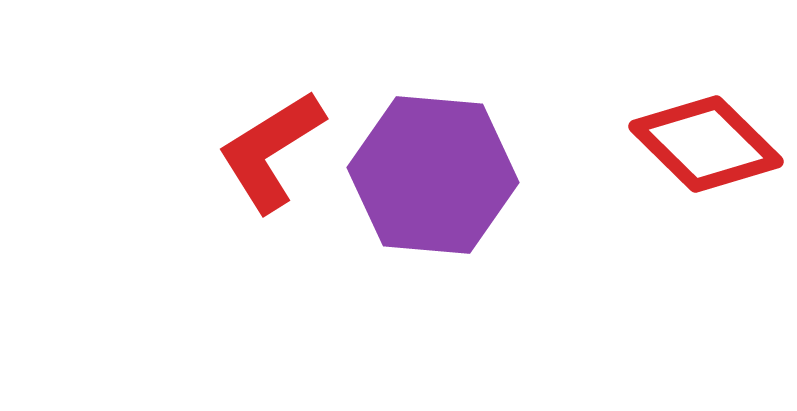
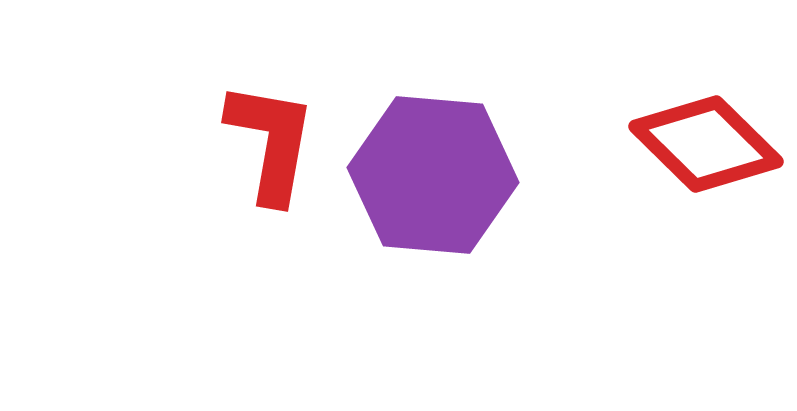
red L-shape: moved 9 px up; rotated 132 degrees clockwise
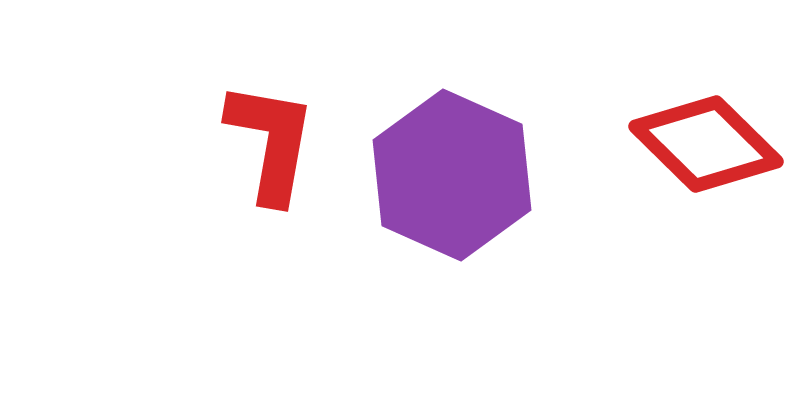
purple hexagon: moved 19 px right; rotated 19 degrees clockwise
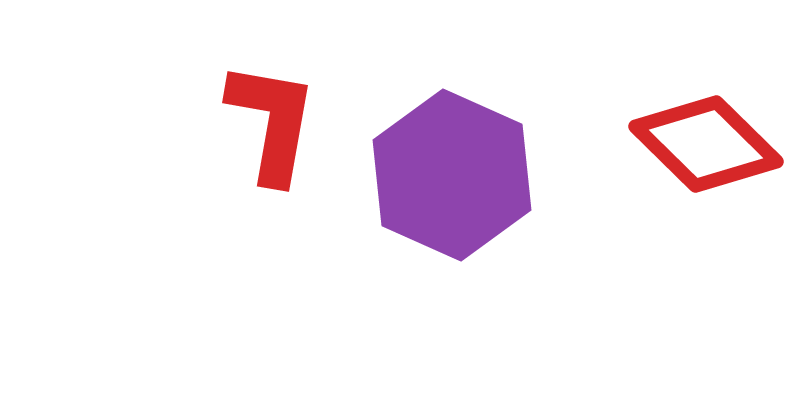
red L-shape: moved 1 px right, 20 px up
